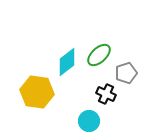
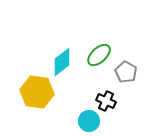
cyan diamond: moved 5 px left
gray pentagon: moved 1 px up; rotated 25 degrees counterclockwise
black cross: moved 7 px down
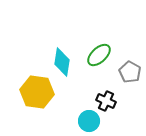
cyan diamond: rotated 44 degrees counterclockwise
gray pentagon: moved 4 px right
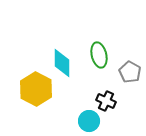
green ellipse: rotated 60 degrees counterclockwise
cyan diamond: moved 1 px down; rotated 8 degrees counterclockwise
yellow hexagon: moved 1 px left, 3 px up; rotated 20 degrees clockwise
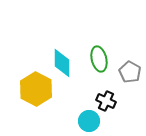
green ellipse: moved 4 px down
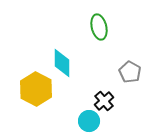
green ellipse: moved 32 px up
black cross: moved 2 px left; rotated 24 degrees clockwise
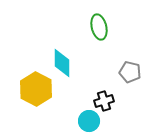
gray pentagon: rotated 15 degrees counterclockwise
black cross: rotated 24 degrees clockwise
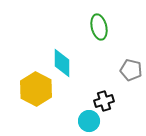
gray pentagon: moved 1 px right, 2 px up
